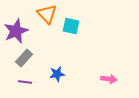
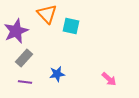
pink arrow: rotated 35 degrees clockwise
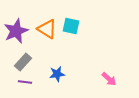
orange triangle: moved 15 px down; rotated 15 degrees counterclockwise
gray rectangle: moved 1 px left, 4 px down
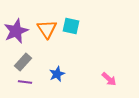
orange triangle: rotated 25 degrees clockwise
blue star: rotated 14 degrees counterclockwise
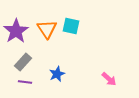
purple star: rotated 10 degrees counterclockwise
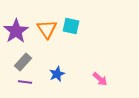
pink arrow: moved 9 px left
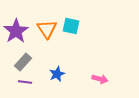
pink arrow: rotated 28 degrees counterclockwise
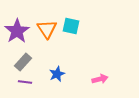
purple star: moved 1 px right
pink arrow: rotated 28 degrees counterclockwise
